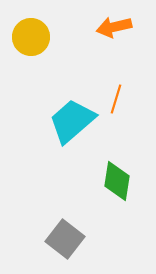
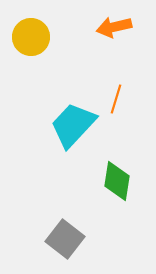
cyan trapezoid: moved 1 px right, 4 px down; rotated 6 degrees counterclockwise
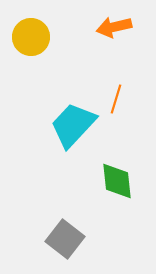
green diamond: rotated 15 degrees counterclockwise
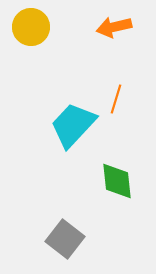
yellow circle: moved 10 px up
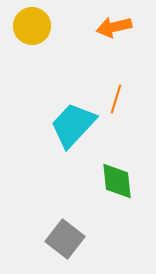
yellow circle: moved 1 px right, 1 px up
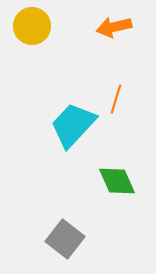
green diamond: rotated 18 degrees counterclockwise
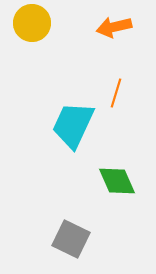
yellow circle: moved 3 px up
orange line: moved 6 px up
cyan trapezoid: rotated 18 degrees counterclockwise
gray square: moved 6 px right; rotated 12 degrees counterclockwise
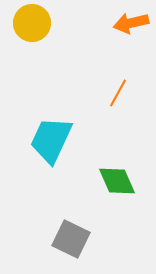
orange arrow: moved 17 px right, 4 px up
orange line: moved 2 px right; rotated 12 degrees clockwise
cyan trapezoid: moved 22 px left, 15 px down
